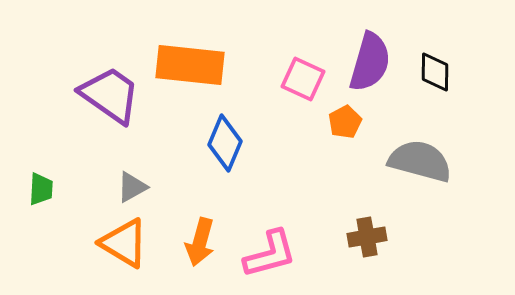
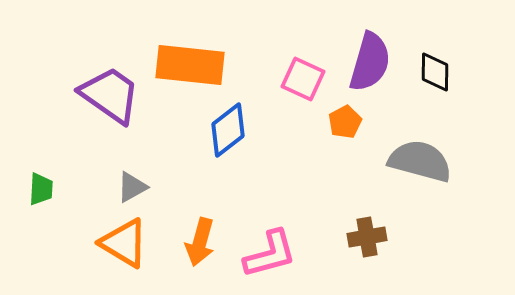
blue diamond: moved 3 px right, 13 px up; rotated 30 degrees clockwise
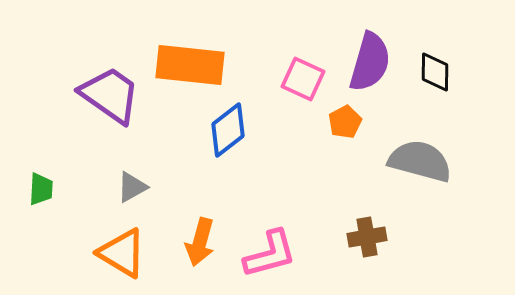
orange triangle: moved 2 px left, 10 px down
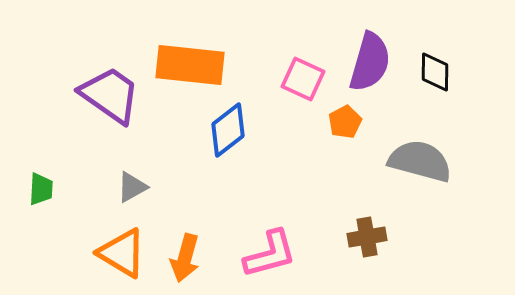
orange arrow: moved 15 px left, 16 px down
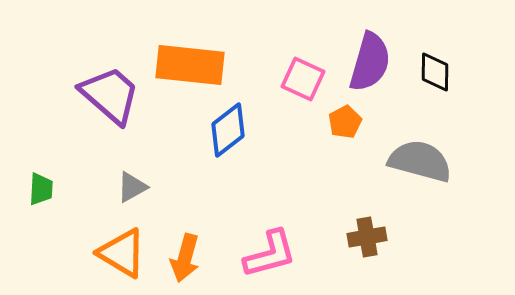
purple trapezoid: rotated 6 degrees clockwise
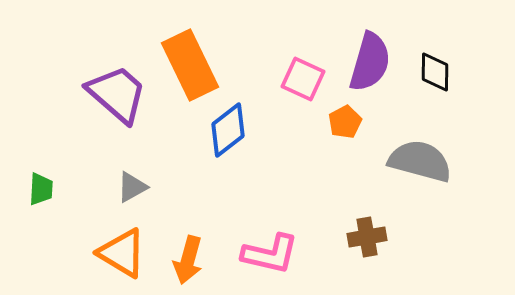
orange rectangle: rotated 58 degrees clockwise
purple trapezoid: moved 7 px right, 1 px up
pink L-shape: rotated 28 degrees clockwise
orange arrow: moved 3 px right, 2 px down
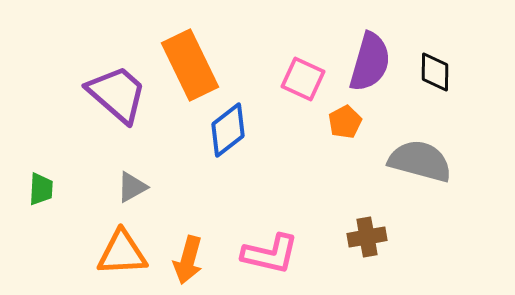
orange triangle: rotated 34 degrees counterclockwise
